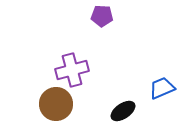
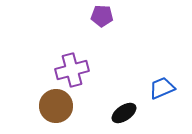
brown circle: moved 2 px down
black ellipse: moved 1 px right, 2 px down
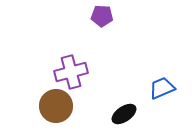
purple cross: moved 1 px left, 2 px down
black ellipse: moved 1 px down
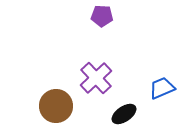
purple cross: moved 25 px right, 6 px down; rotated 28 degrees counterclockwise
